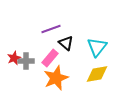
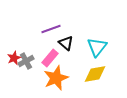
gray cross: rotated 28 degrees counterclockwise
yellow diamond: moved 2 px left
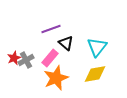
gray cross: moved 1 px up
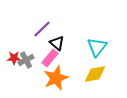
purple line: moved 9 px left; rotated 24 degrees counterclockwise
black triangle: moved 9 px left
red star: rotated 24 degrees clockwise
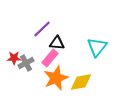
black triangle: rotated 35 degrees counterclockwise
gray cross: moved 3 px down
yellow diamond: moved 14 px left, 8 px down
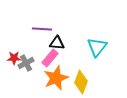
purple line: rotated 48 degrees clockwise
yellow diamond: rotated 60 degrees counterclockwise
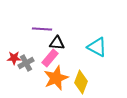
cyan triangle: rotated 40 degrees counterclockwise
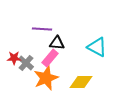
gray cross: rotated 21 degrees counterclockwise
orange star: moved 10 px left
yellow diamond: rotated 70 degrees clockwise
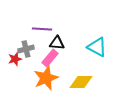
red star: moved 1 px right, 1 px down; rotated 16 degrees counterclockwise
gray cross: moved 14 px up; rotated 35 degrees clockwise
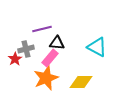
purple line: rotated 18 degrees counterclockwise
red star: rotated 16 degrees counterclockwise
